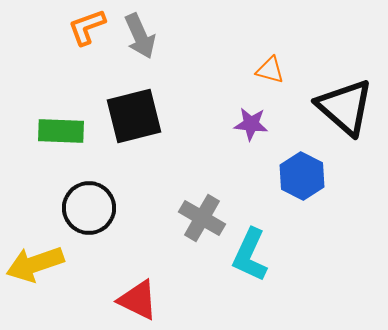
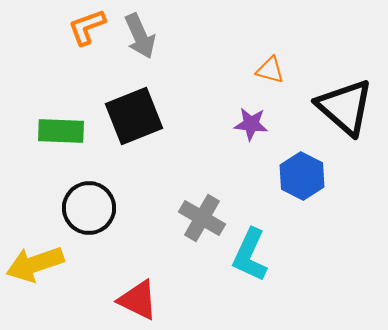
black square: rotated 8 degrees counterclockwise
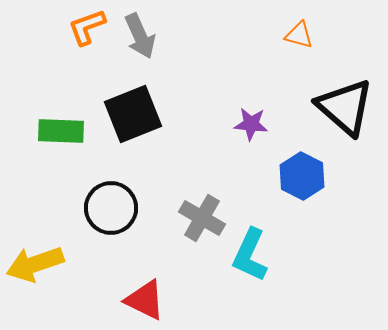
orange triangle: moved 29 px right, 35 px up
black square: moved 1 px left, 2 px up
black circle: moved 22 px right
red triangle: moved 7 px right
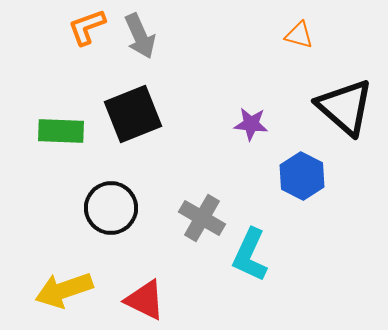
yellow arrow: moved 29 px right, 26 px down
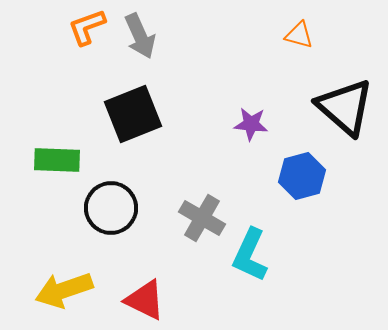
green rectangle: moved 4 px left, 29 px down
blue hexagon: rotated 18 degrees clockwise
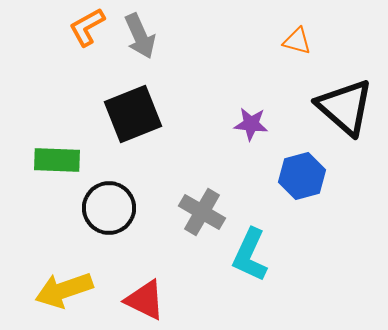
orange L-shape: rotated 9 degrees counterclockwise
orange triangle: moved 2 px left, 6 px down
black circle: moved 2 px left
gray cross: moved 6 px up
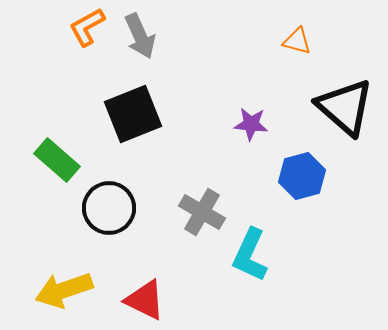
green rectangle: rotated 39 degrees clockwise
